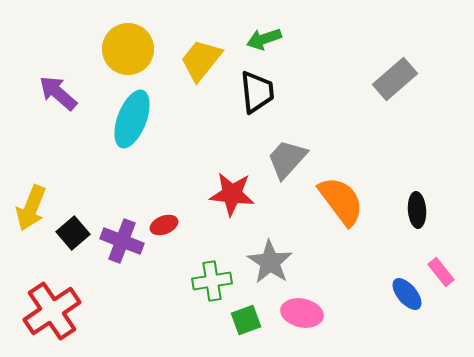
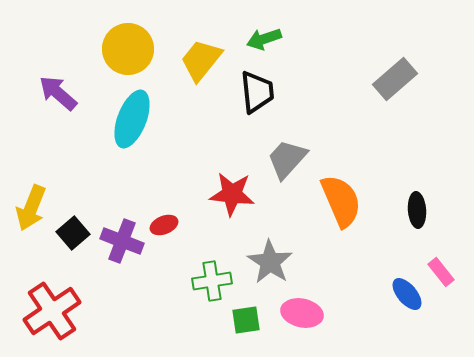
orange semicircle: rotated 14 degrees clockwise
green square: rotated 12 degrees clockwise
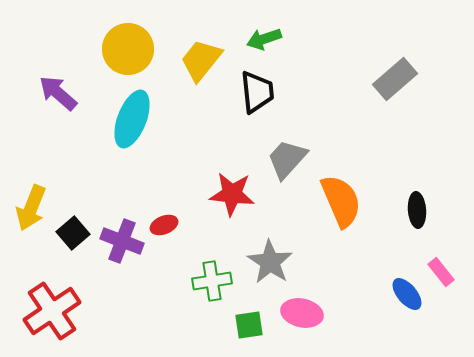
green square: moved 3 px right, 5 px down
